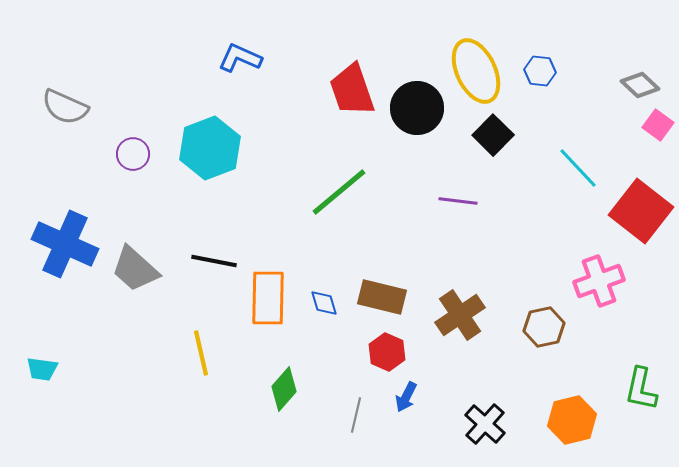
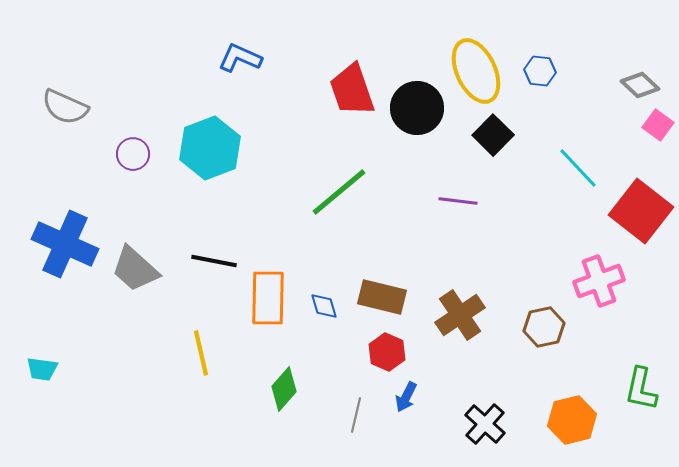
blue diamond: moved 3 px down
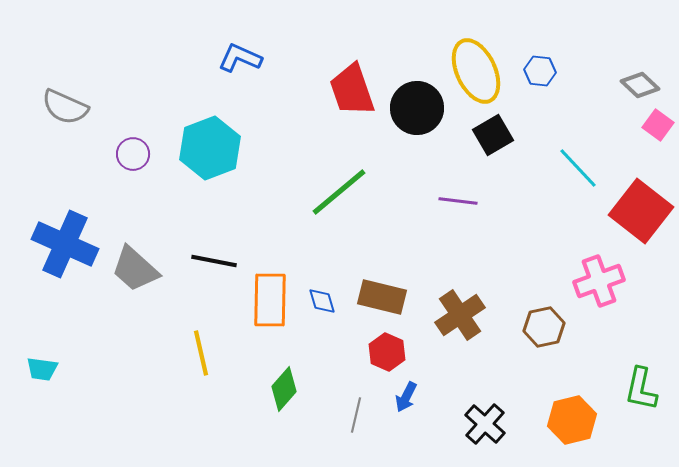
black square: rotated 15 degrees clockwise
orange rectangle: moved 2 px right, 2 px down
blue diamond: moved 2 px left, 5 px up
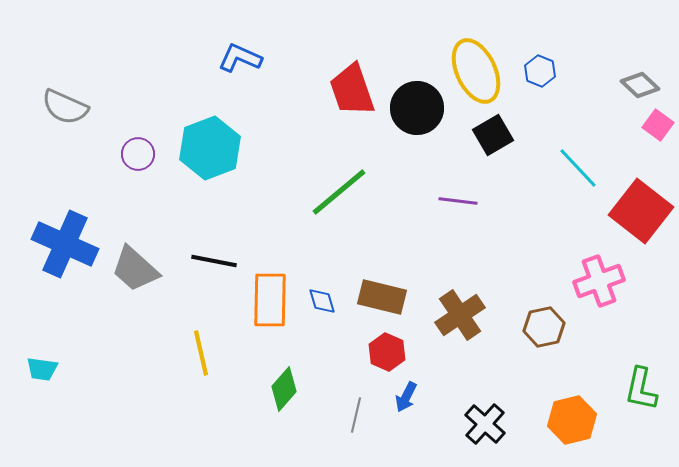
blue hexagon: rotated 16 degrees clockwise
purple circle: moved 5 px right
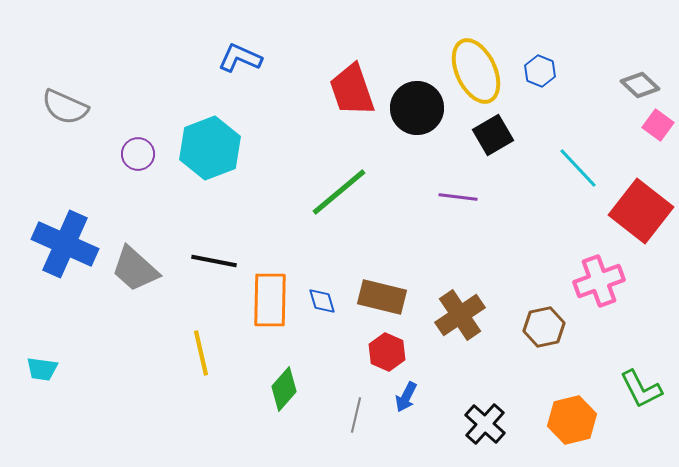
purple line: moved 4 px up
green L-shape: rotated 39 degrees counterclockwise
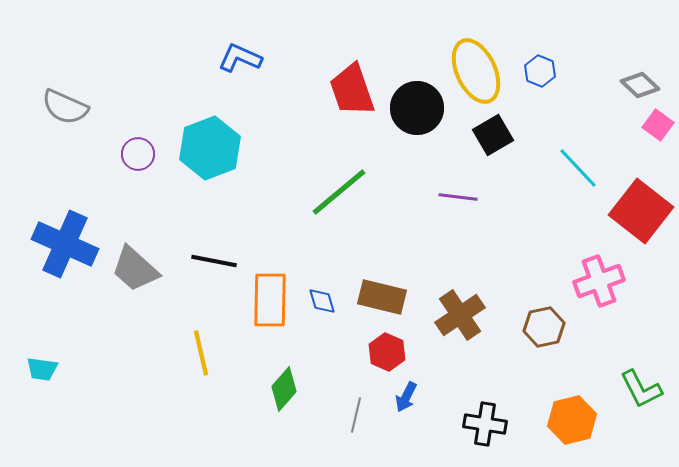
black cross: rotated 33 degrees counterclockwise
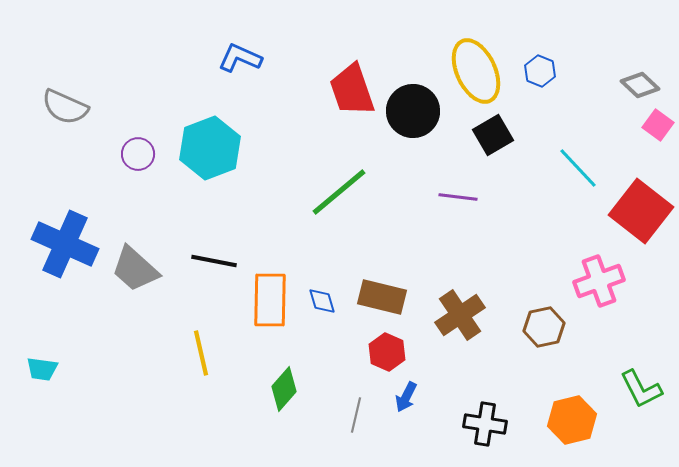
black circle: moved 4 px left, 3 px down
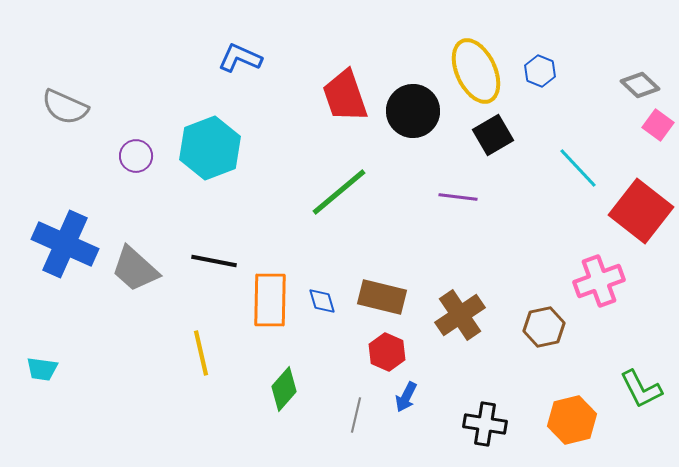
red trapezoid: moved 7 px left, 6 px down
purple circle: moved 2 px left, 2 px down
